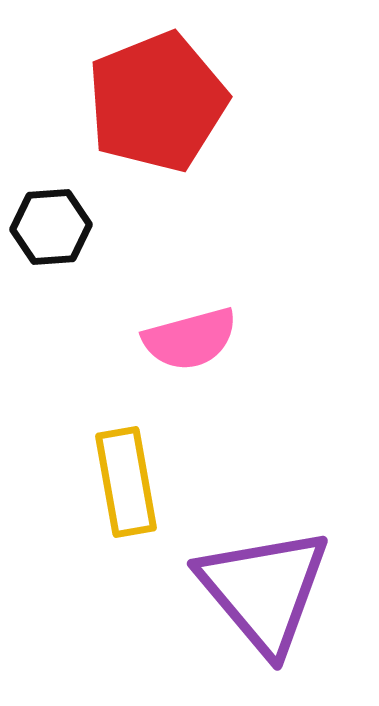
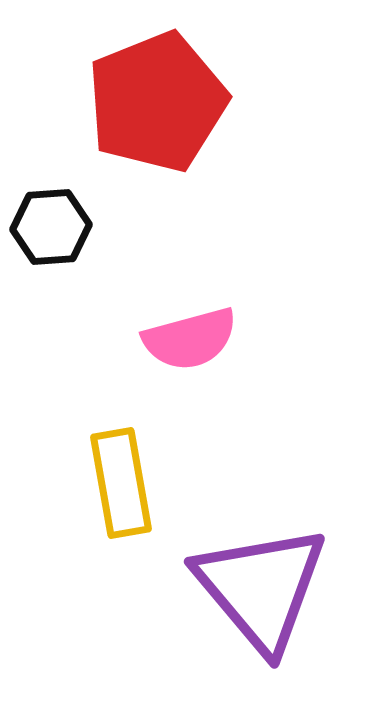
yellow rectangle: moved 5 px left, 1 px down
purple triangle: moved 3 px left, 2 px up
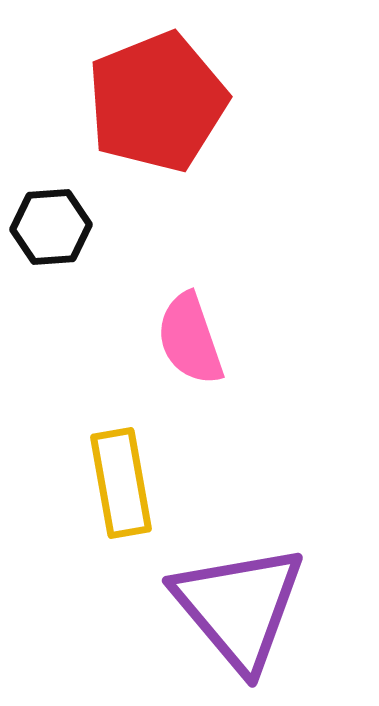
pink semicircle: rotated 86 degrees clockwise
purple triangle: moved 22 px left, 19 px down
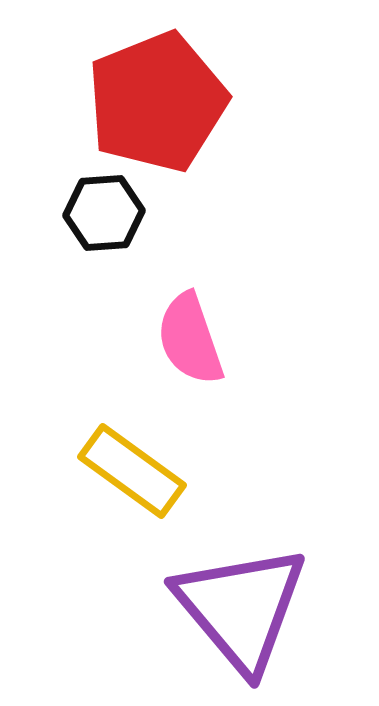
black hexagon: moved 53 px right, 14 px up
yellow rectangle: moved 11 px right, 12 px up; rotated 44 degrees counterclockwise
purple triangle: moved 2 px right, 1 px down
